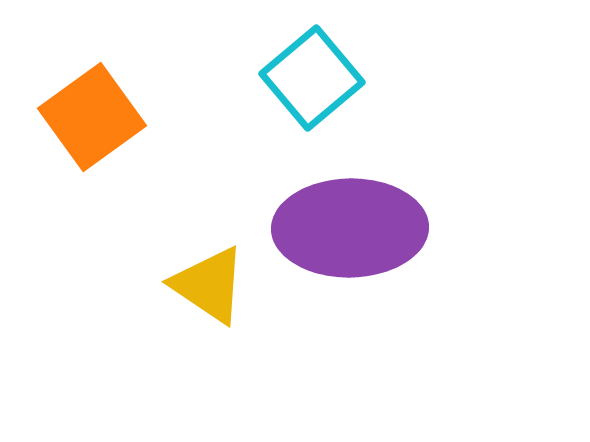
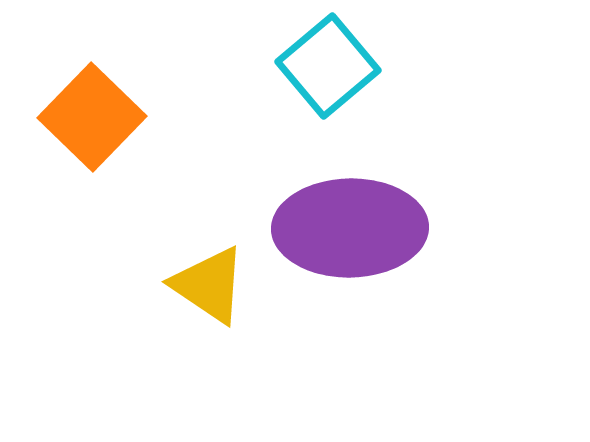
cyan square: moved 16 px right, 12 px up
orange square: rotated 10 degrees counterclockwise
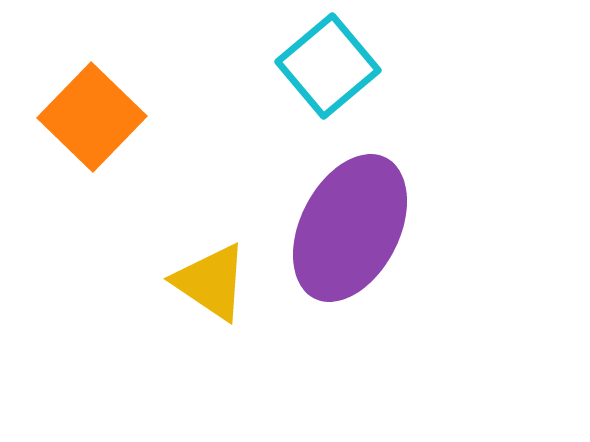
purple ellipse: rotated 62 degrees counterclockwise
yellow triangle: moved 2 px right, 3 px up
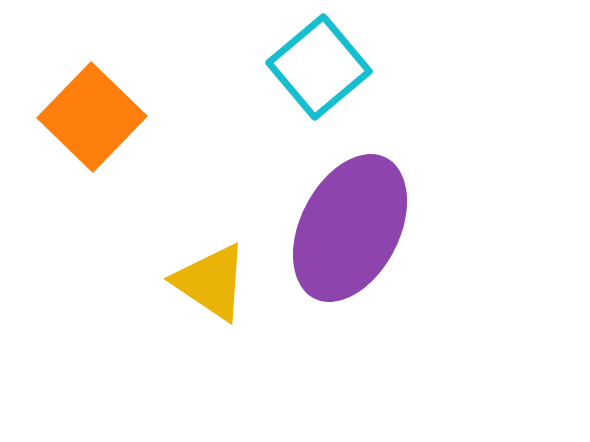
cyan square: moved 9 px left, 1 px down
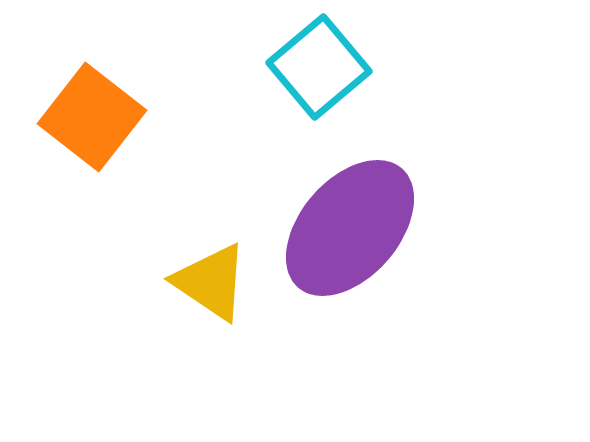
orange square: rotated 6 degrees counterclockwise
purple ellipse: rotated 14 degrees clockwise
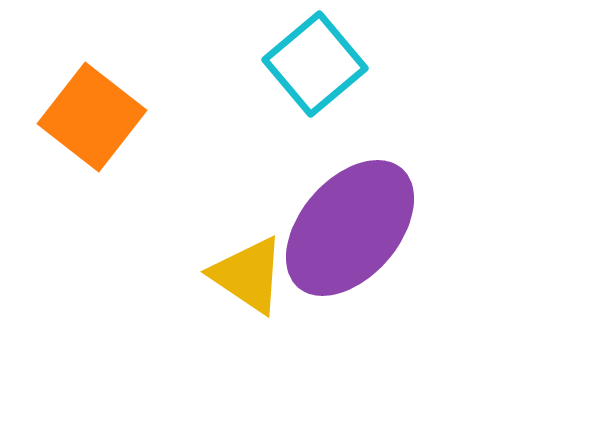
cyan square: moved 4 px left, 3 px up
yellow triangle: moved 37 px right, 7 px up
